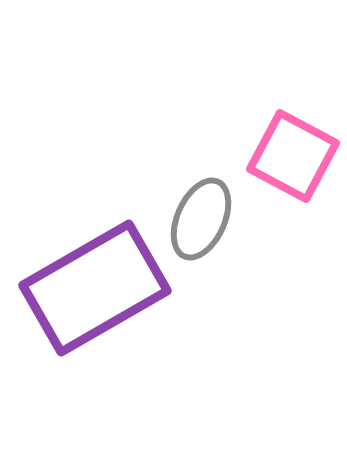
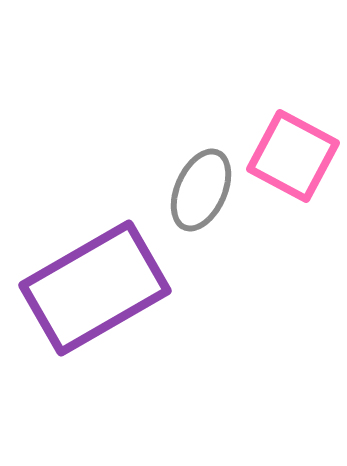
gray ellipse: moved 29 px up
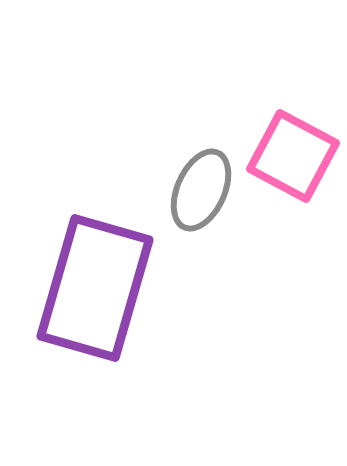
purple rectangle: rotated 44 degrees counterclockwise
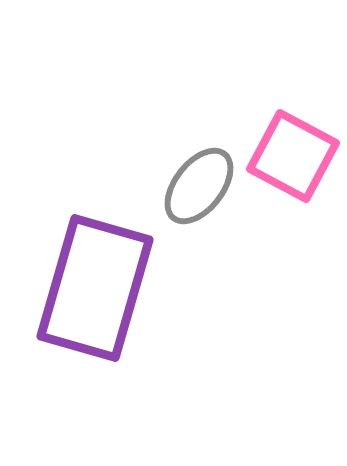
gray ellipse: moved 2 px left, 4 px up; rotated 14 degrees clockwise
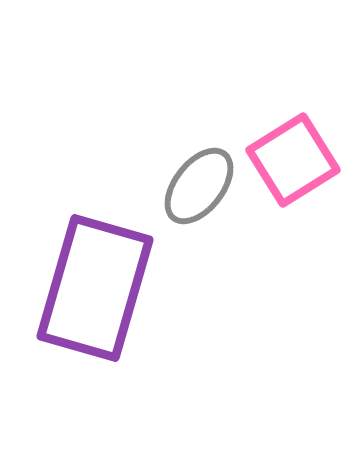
pink square: moved 4 px down; rotated 30 degrees clockwise
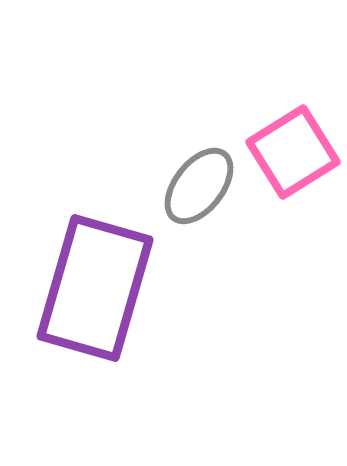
pink square: moved 8 px up
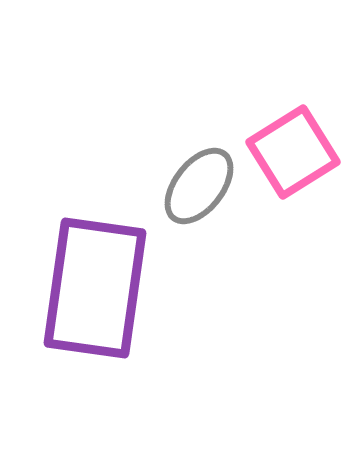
purple rectangle: rotated 8 degrees counterclockwise
